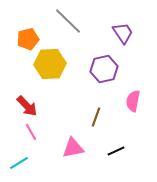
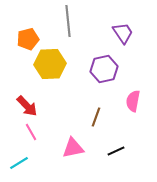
gray line: rotated 40 degrees clockwise
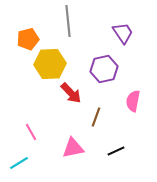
red arrow: moved 44 px right, 13 px up
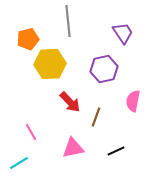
red arrow: moved 1 px left, 9 px down
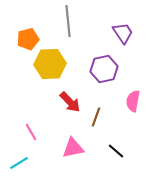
black line: rotated 66 degrees clockwise
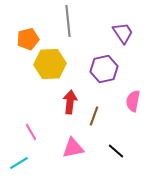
red arrow: rotated 130 degrees counterclockwise
brown line: moved 2 px left, 1 px up
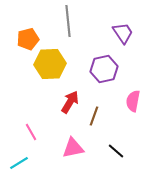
red arrow: rotated 25 degrees clockwise
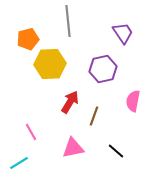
purple hexagon: moved 1 px left
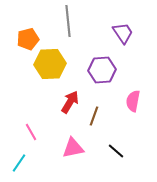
purple hexagon: moved 1 px left, 1 px down; rotated 8 degrees clockwise
cyan line: rotated 24 degrees counterclockwise
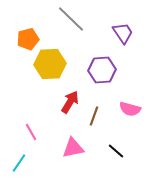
gray line: moved 3 px right, 2 px up; rotated 40 degrees counterclockwise
pink semicircle: moved 3 px left, 8 px down; rotated 85 degrees counterclockwise
